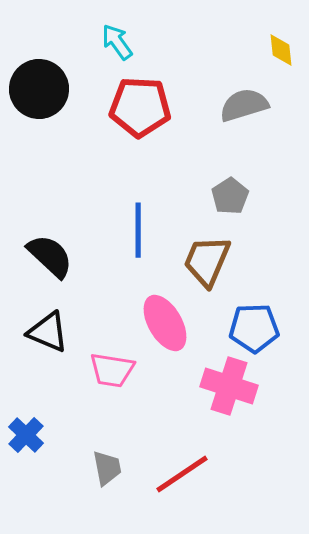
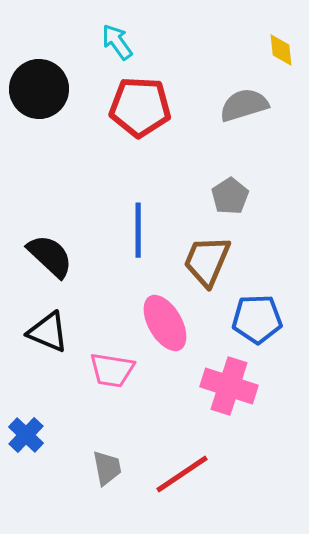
blue pentagon: moved 3 px right, 9 px up
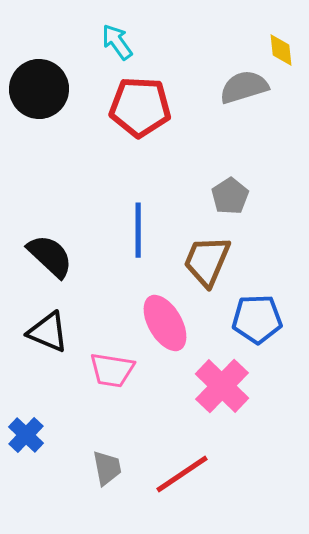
gray semicircle: moved 18 px up
pink cross: moved 7 px left; rotated 26 degrees clockwise
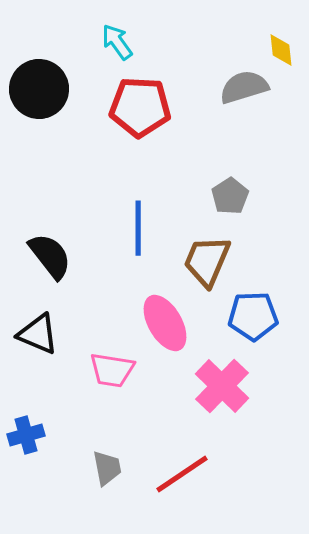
blue line: moved 2 px up
black semicircle: rotated 9 degrees clockwise
blue pentagon: moved 4 px left, 3 px up
black triangle: moved 10 px left, 2 px down
blue cross: rotated 30 degrees clockwise
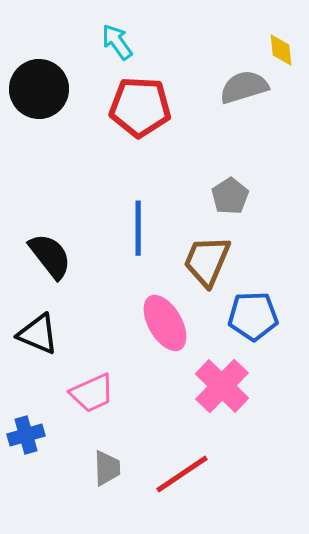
pink trapezoid: moved 20 px left, 23 px down; rotated 33 degrees counterclockwise
gray trapezoid: rotated 9 degrees clockwise
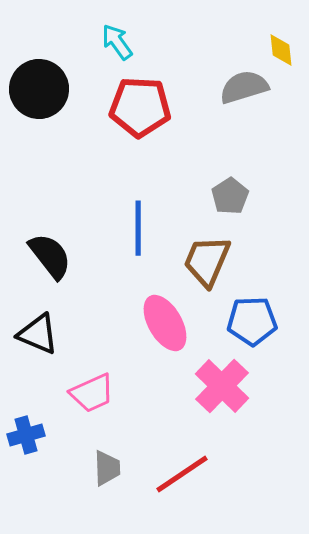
blue pentagon: moved 1 px left, 5 px down
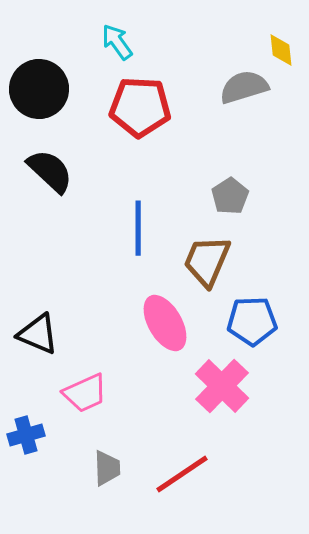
black semicircle: moved 85 px up; rotated 9 degrees counterclockwise
pink trapezoid: moved 7 px left
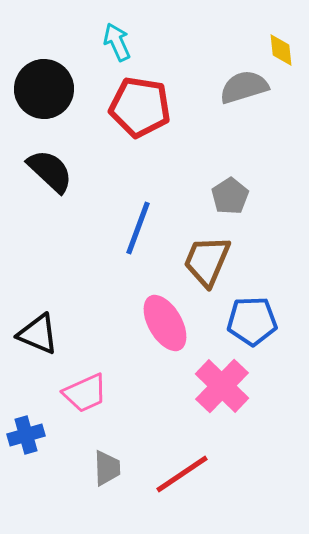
cyan arrow: rotated 12 degrees clockwise
black circle: moved 5 px right
red pentagon: rotated 6 degrees clockwise
blue line: rotated 20 degrees clockwise
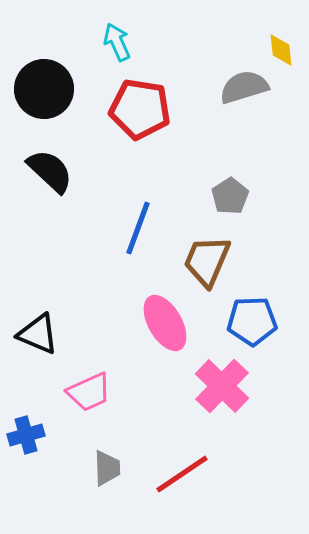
red pentagon: moved 2 px down
pink trapezoid: moved 4 px right, 1 px up
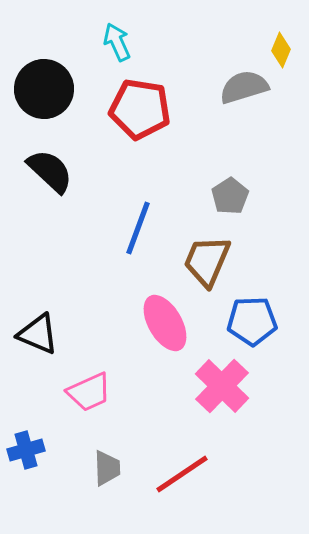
yellow diamond: rotated 28 degrees clockwise
blue cross: moved 15 px down
